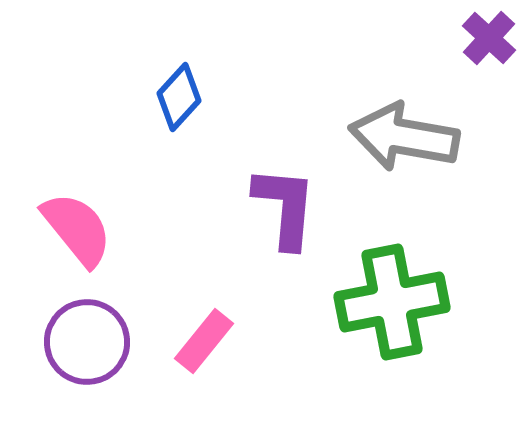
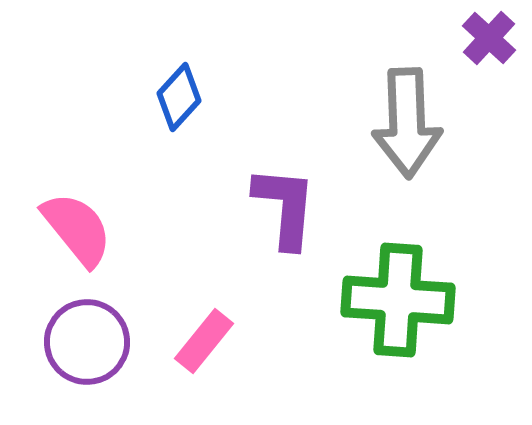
gray arrow: moved 3 px right, 14 px up; rotated 102 degrees counterclockwise
green cross: moved 6 px right, 2 px up; rotated 15 degrees clockwise
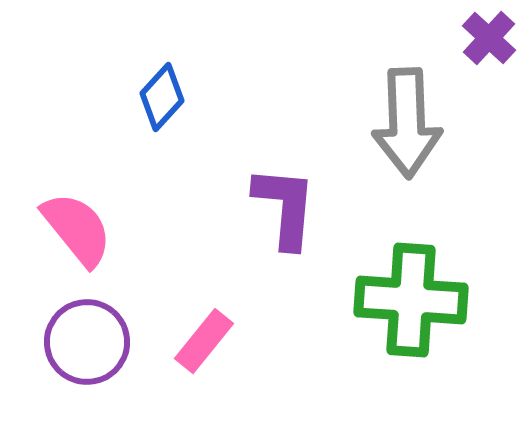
blue diamond: moved 17 px left
green cross: moved 13 px right
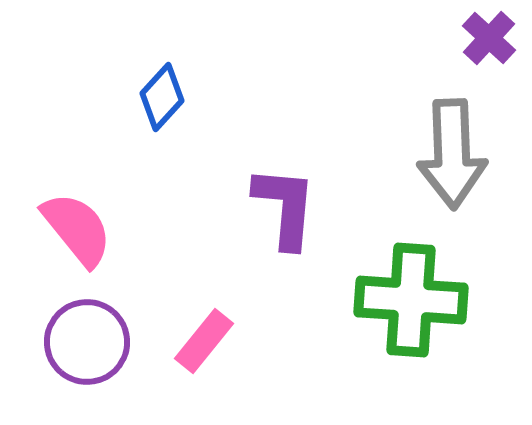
gray arrow: moved 45 px right, 31 px down
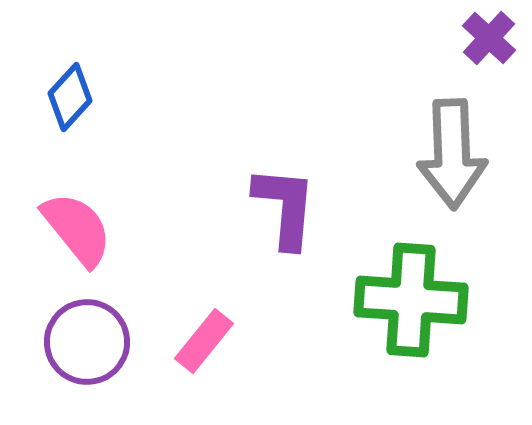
blue diamond: moved 92 px left
